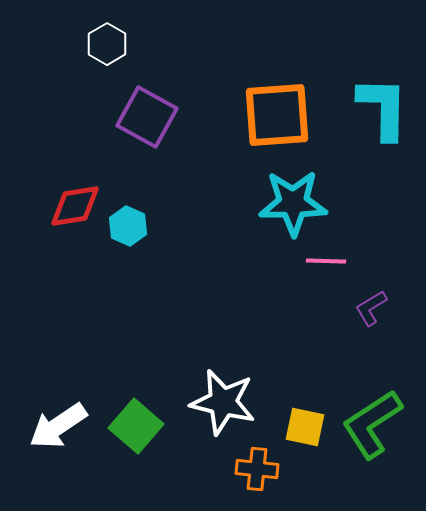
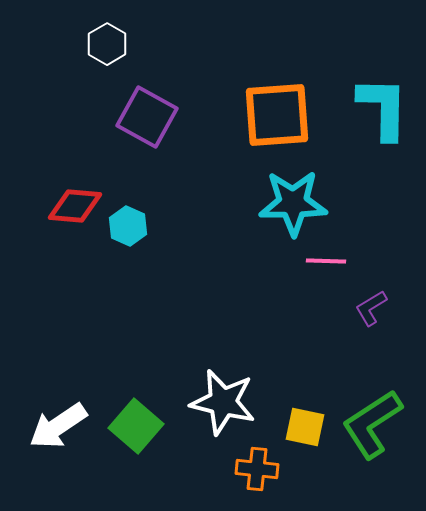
red diamond: rotated 14 degrees clockwise
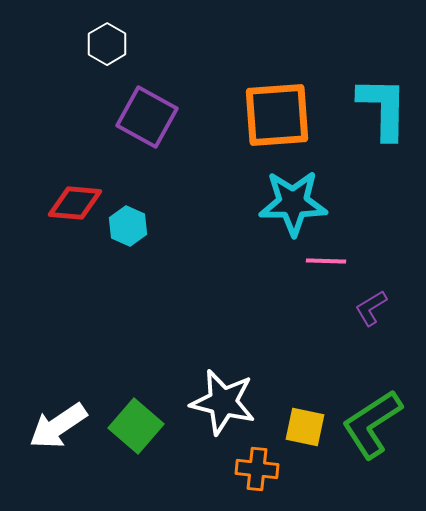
red diamond: moved 3 px up
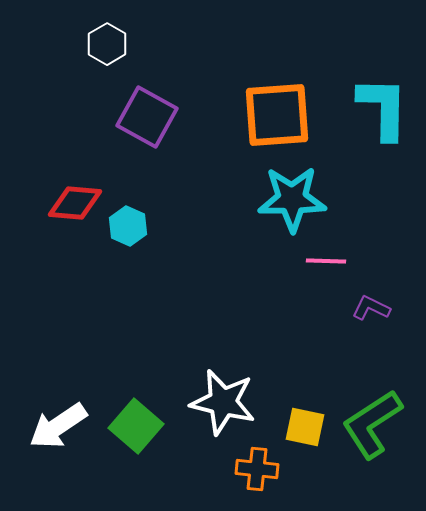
cyan star: moved 1 px left, 4 px up
purple L-shape: rotated 57 degrees clockwise
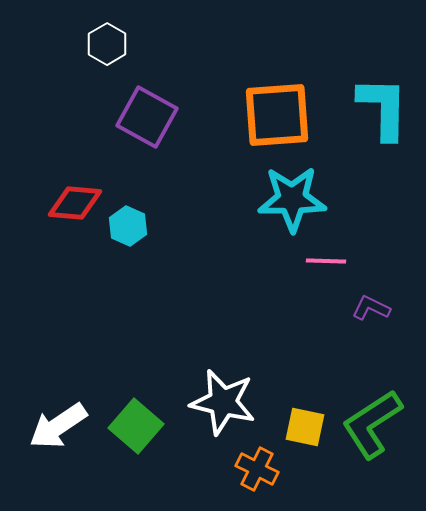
orange cross: rotated 21 degrees clockwise
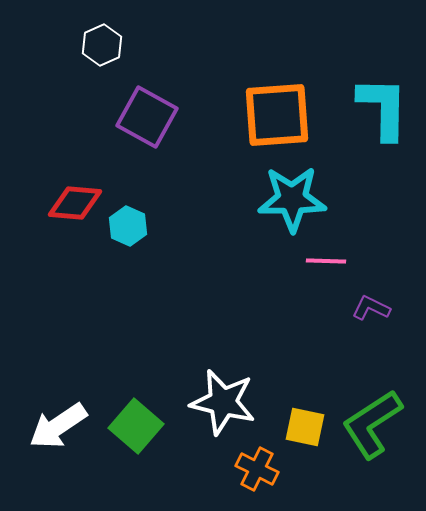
white hexagon: moved 5 px left, 1 px down; rotated 6 degrees clockwise
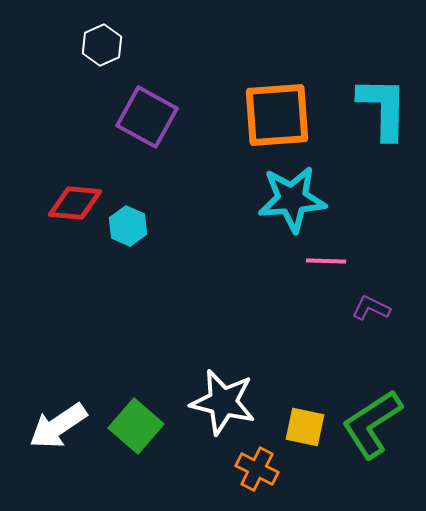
cyan star: rotated 4 degrees counterclockwise
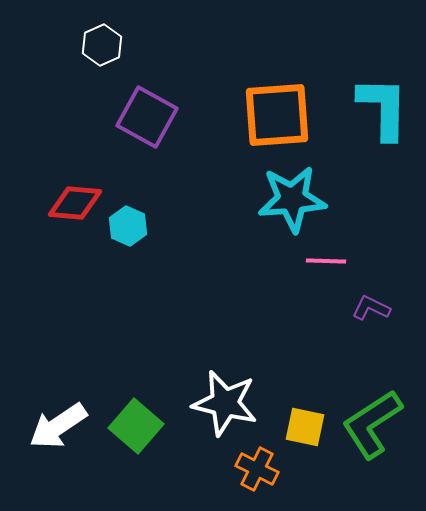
white star: moved 2 px right, 1 px down
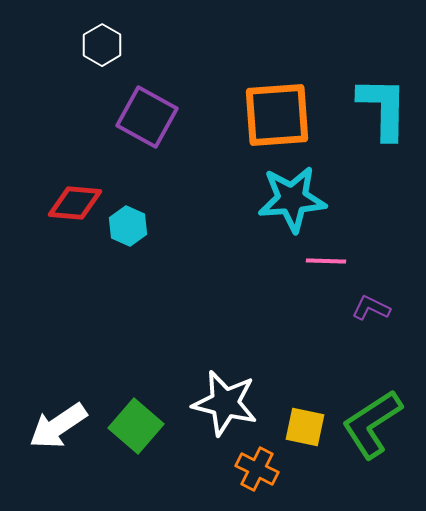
white hexagon: rotated 6 degrees counterclockwise
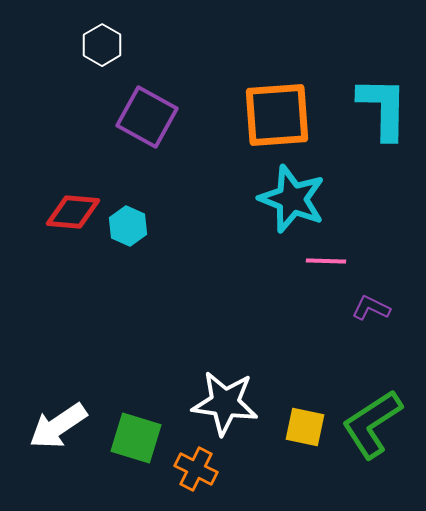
cyan star: rotated 26 degrees clockwise
red diamond: moved 2 px left, 9 px down
white star: rotated 6 degrees counterclockwise
green square: moved 12 px down; rotated 24 degrees counterclockwise
orange cross: moved 61 px left
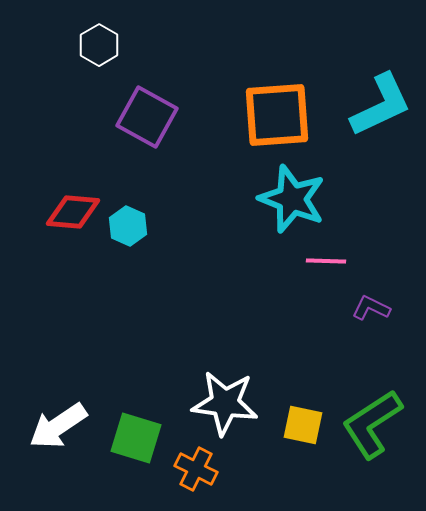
white hexagon: moved 3 px left
cyan L-shape: moved 2 px left, 3 px up; rotated 64 degrees clockwise
yellow square: moved 2 px left, 2 px up
